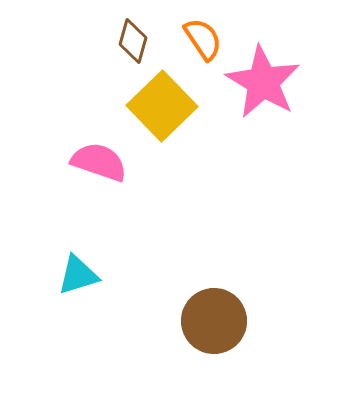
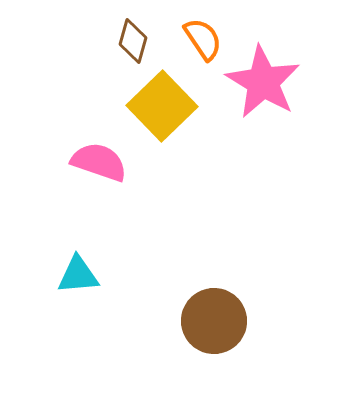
cyan triangle: rotated 12 degrees clockwise
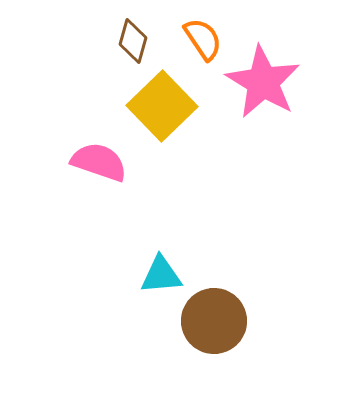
cyan triangle: moved 83 px right
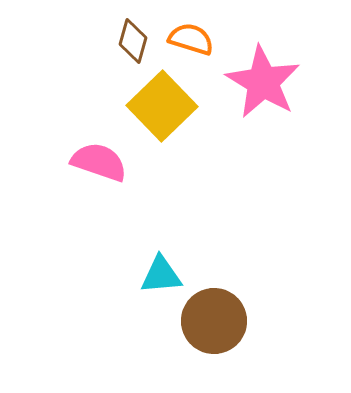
orange semicircle: moved 12 px left; rotated 39 degrees counterclockwise
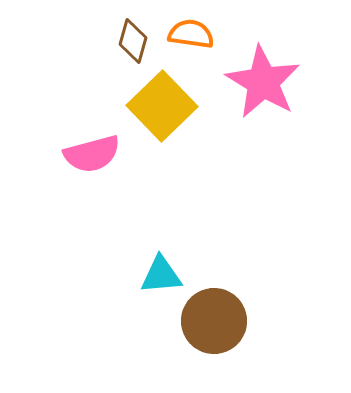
orange semicircle: moved 5 px up; rotated 9 degrees counterclockwise
pink semicircle: moved 7 px left, 8 px up; rotated 146 degrees clockwise
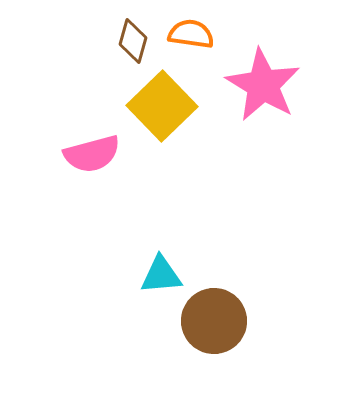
pink star: moved 3 px down
